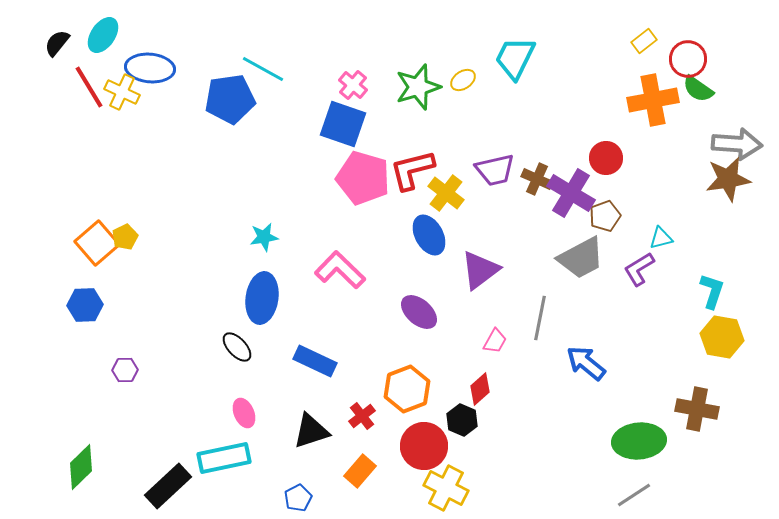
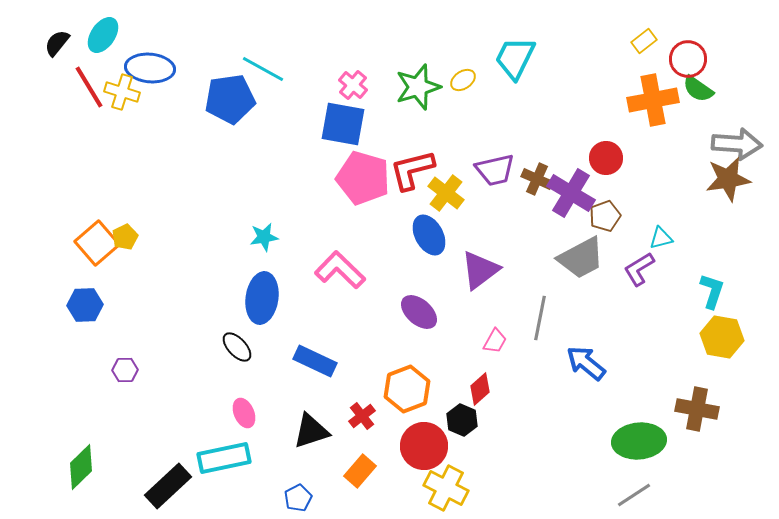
yellow cross at (122, 92): rotated 8 degrees counterclockwise
blue square at (343, 124): rotated 9 degrees counterclockwise
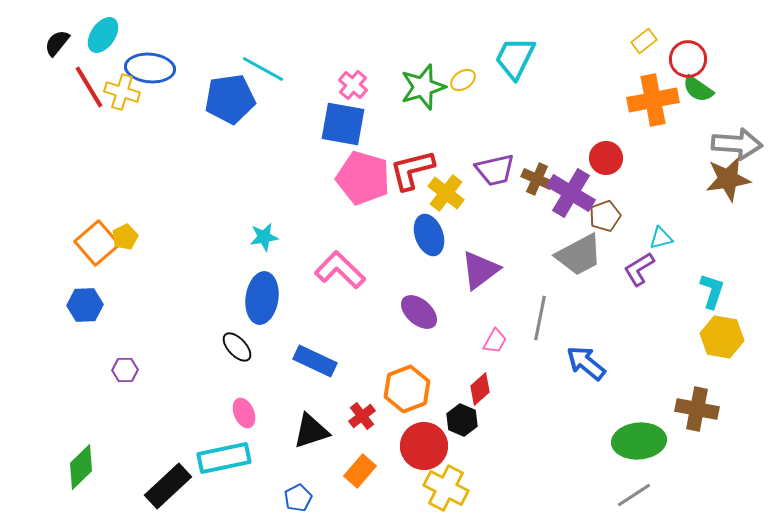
green star at (418, 87): moved 5 px right
blue ellipse at (429, 235): rotated 9 degrees clockwise
gray trapezoid at (581, 258): moved 2 px left, 3 px up
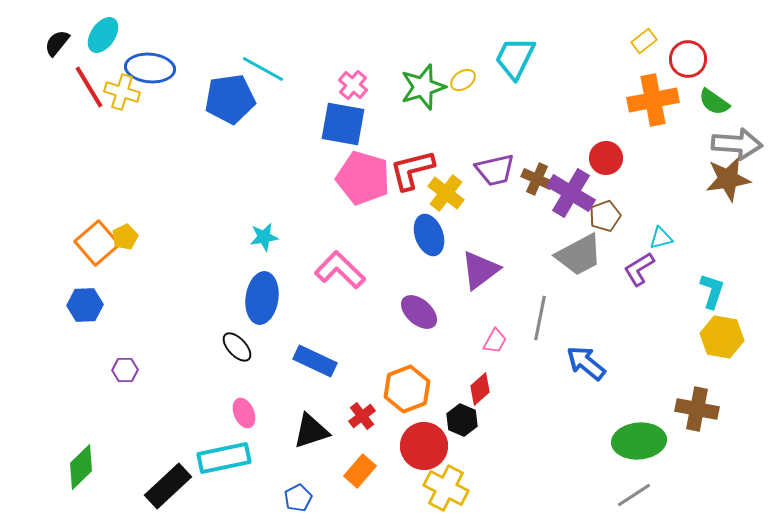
green semicircle at (698, 89): moved 16 px right, 13 px down
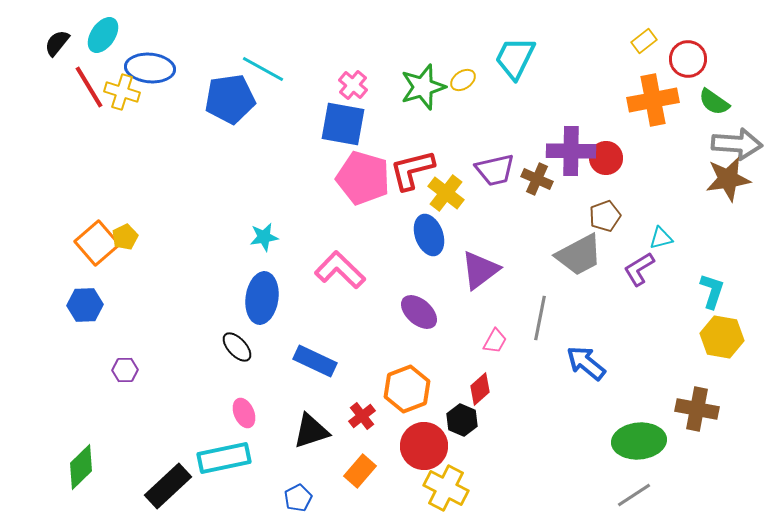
purple cross at (571, 193): moved 42 px up; rotated 30 degrees counterclockwise
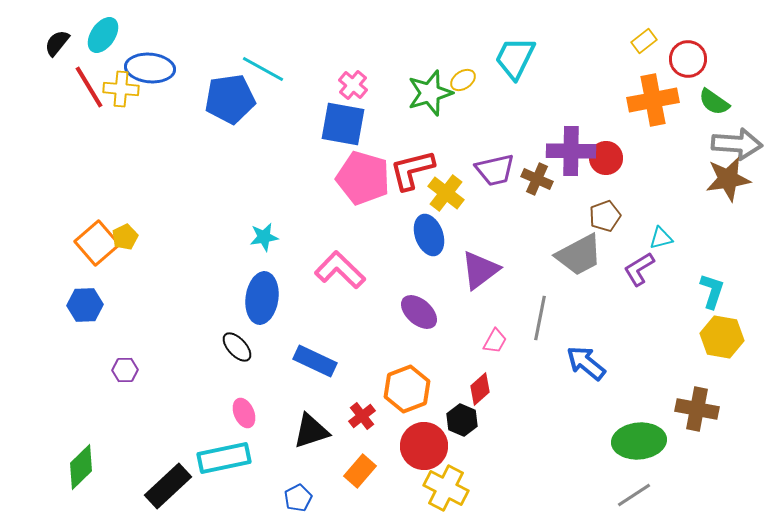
green star at (423, 87): moved 7 px right, 6 px down
yellow cross at (122, 92): moved 1 px left, 3 px up; rotated 12 degrees counterclockwise
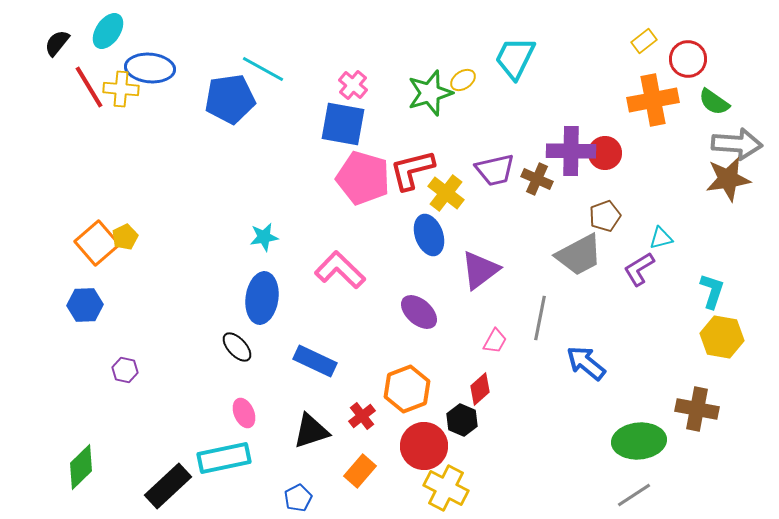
cyan ellipse at (103, 35): moved 5 px right, 4 px up
red circle at (606, 158): moved 1 px left, 5 px up
purple hexagon at (125, 370): rotated 15 degrees clockwise
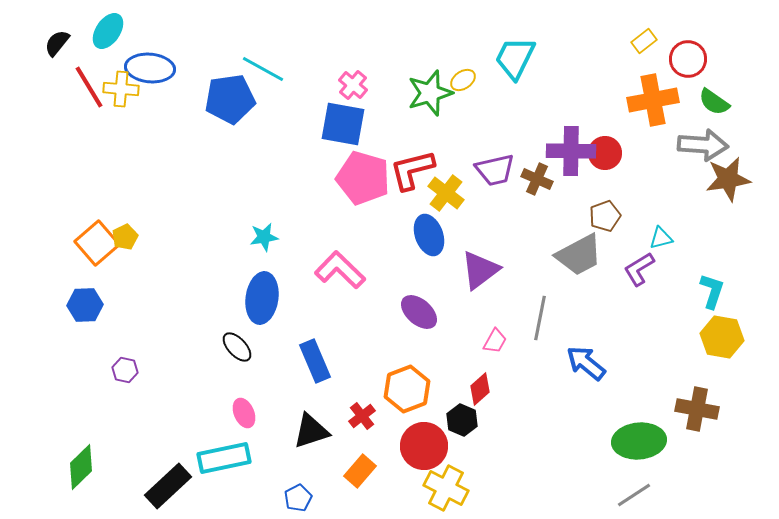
gray arrow at (737, 144): moved 34 px left, 1 px down
blue rectangle at (315, 361): rotated 42 degrees clockwise
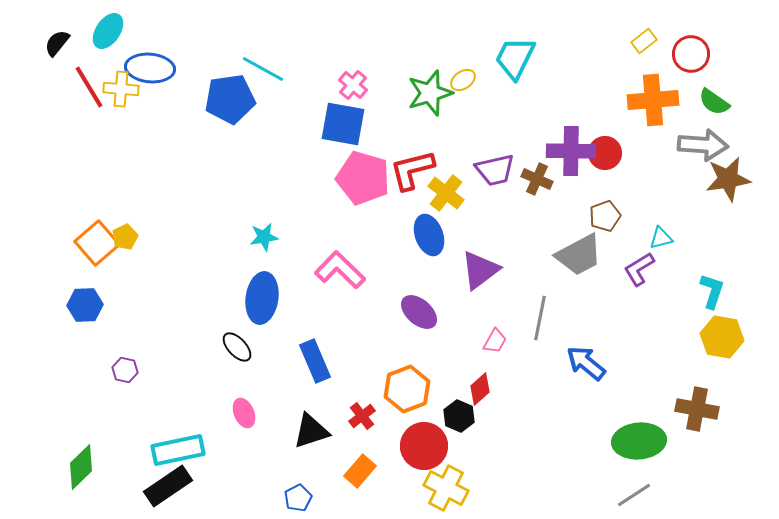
red circle at (688, 59): moved 3 px right, 5 px up
orange cross at (653, 100): rotated 6 degrees clockwise
black hexagon at (462, 420): moved 3 px left, 4 px up
cyan rectangle at (224, 458): moved 46 px left, 8 px up
black rectangle at (168, 486): rotated 9 degrees clockwise
